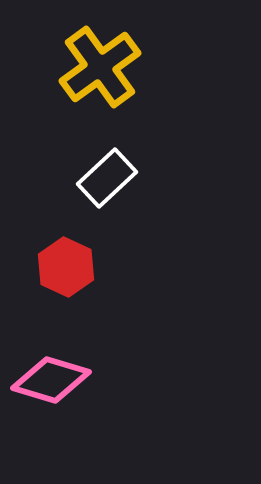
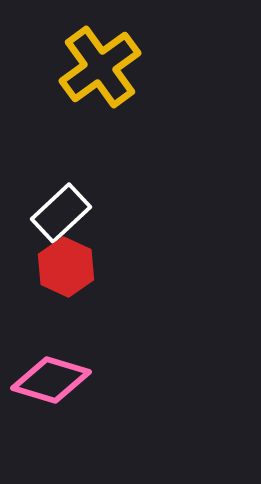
white rectangle: moved 46 px left, 35 px down
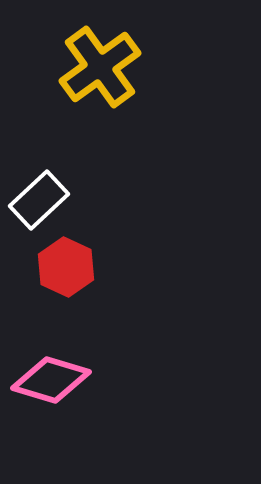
white rectangle: moved 22 px left, 13 px up
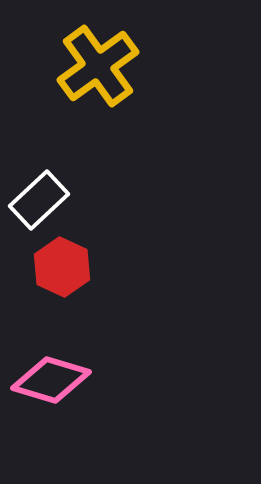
yellow cross: moved 2 px left, 1 px up
red hexagon: moved 4 px left
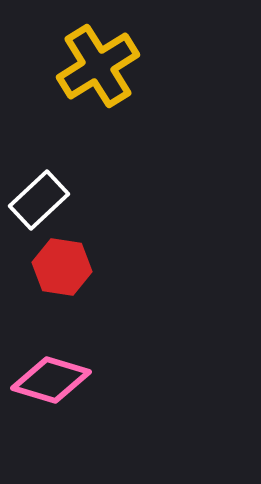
yellow cross: rotated 4 degrees clockwise
red hexagon: rotated 16 degrees counterclockwise
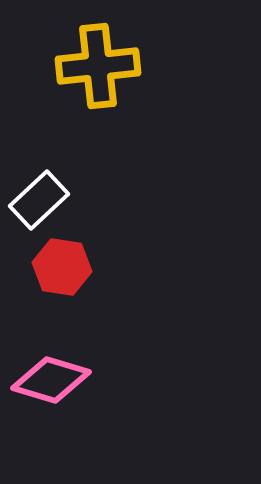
yellow cross: rotated 26 degrees clockwise
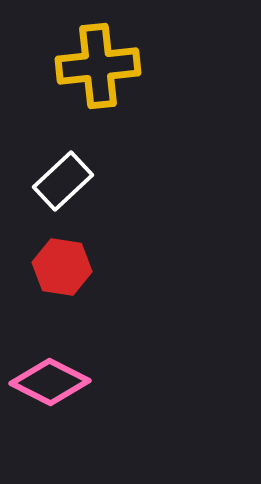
white rectangle: moved 24 px right, 19 px up
pink diamond: moved 1 px left, 2 px down; rotated 10 degrees clockwise
